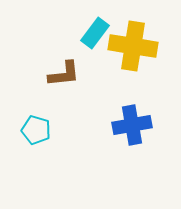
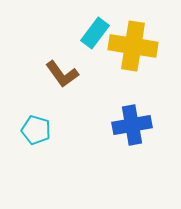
brown L-shape: moved 2 px left; rotated 60 degrees clockwise
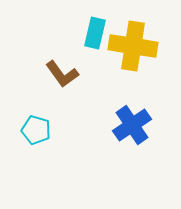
cyan rectangle: rotated 24 degrees counterclockwise
blue cross: rotated 24 degrees counterclockwise
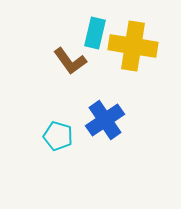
brown L-shape: moved 8 px right, 13 px up
blue cross: moved 27 px left, 5 px up
cyan pentagon: moved 22 px right, 6 px down
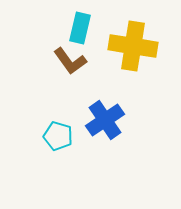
cyan rectangle: moved 15 px left, 5 px up
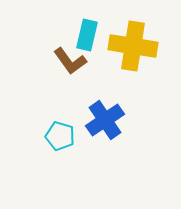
cyan rectangle: moved 7 px right, 7 px down
cyan pentagon: moved 2 px right
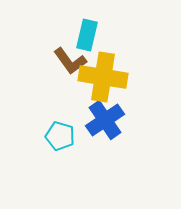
yellow cross: moved 30 px left, 31 px down
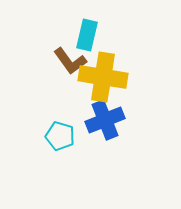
blue cross: rotated 12 degrees clockwise
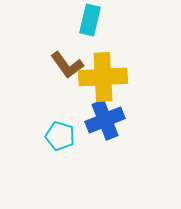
cyan rectangle: moved 3 px right, 15 px up
brown L-shape: moved 3 px left, 4 px down
yellow cross: rotated 12 degrees counterclockwise
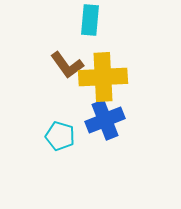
cyan rectangle: rotated 8 degrees counterclockwise
